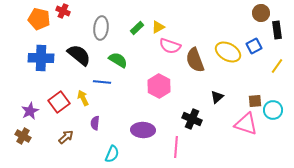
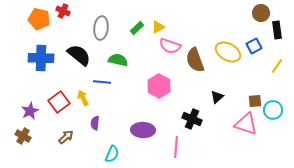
green semicircle: rotated 18 degrees counterclockwise
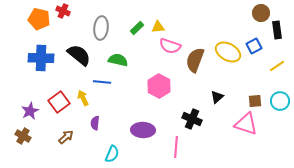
yellow triangle: rotated 24 degrees clockwise
brown semicircle: rotated 40 degrees clockwise
yellow line: rotated 21 degrees clockwise
cyan circle: moved 7 px right, 9 px up
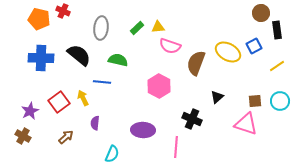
brown semicircle: moved 1 px right, 3 px down
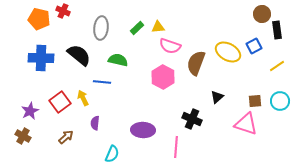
brown circle: moved 1 px right, 1 px down
pink hexagon: moved 4 px right, 9 px up
red square: moved 1 px right
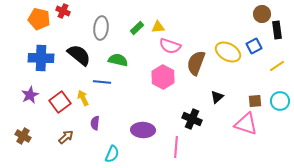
purple star: moved 16 px up
